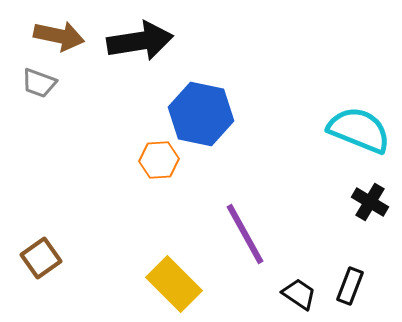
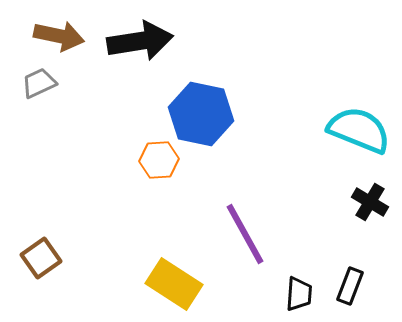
gray trapezoid: rotated 135 degrees clockwise
yellow rectangle: rotated 12 degrees counterclockwise
black trapezoid: rotated 60 degrees clockwise
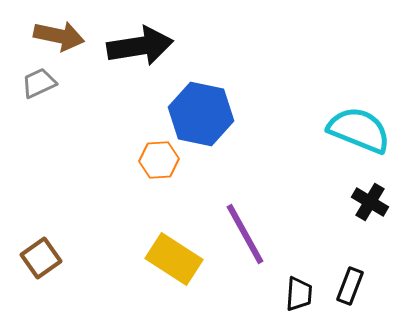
black arrow: moved 5 px down
yellow rectangle: moved 25 px up
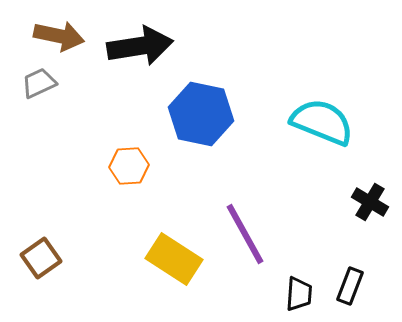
cyan semicircle: moved 37 px left, 8 px up
orange hexagon: moved 30 px left, 6 px down
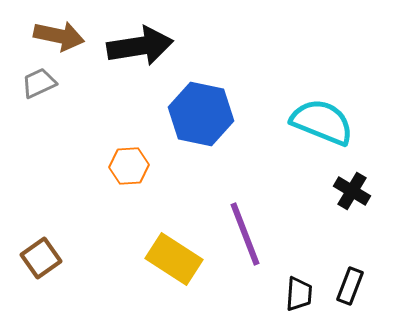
black cross: moved 18 px left, 11 px up
purple line: rotated 8 degrees clockwise
